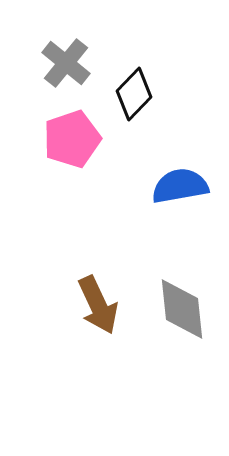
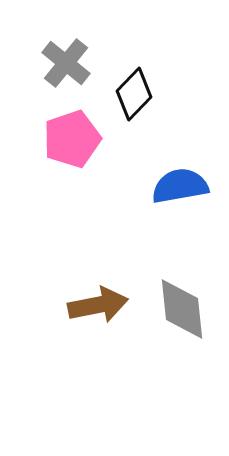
brown arrow: rotated 76 degrees counterclockwise
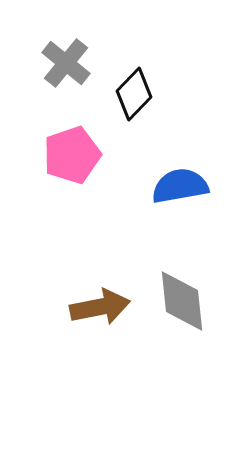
pink pentagon: moved 16 px down
brown arrow: moved 2 px right, 2 px down
gray diamond: moved 8 px up
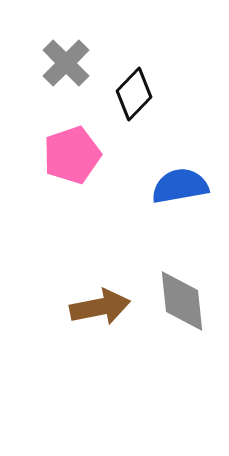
gray cross: rotated 6 degrees clockwise
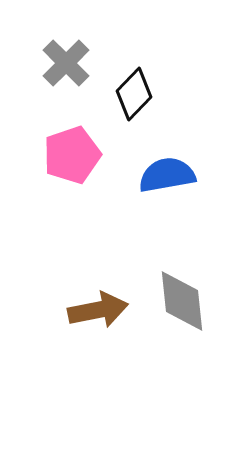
blue semicircle: moved 13 px left, 11 px up
brown arrow: moved 2 px left, 3 px down
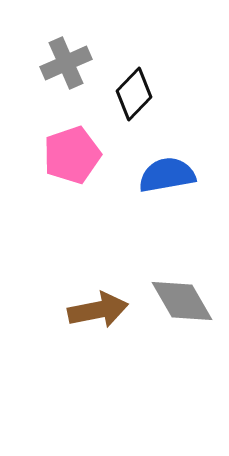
gray cross: rotated 21 degrees clockwise
gray diamond: rotated 24 degrees counterclockwise
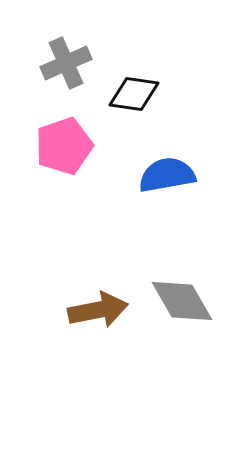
black diamond: rotated 54 degrees clockwise
pink pentagon: moved 8 px left, 9 px up
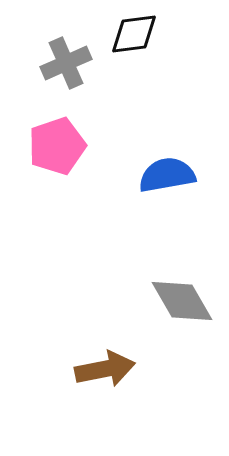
black diamond: moved 60 px up; rotated 15 degrees counterclockwise
pink pentagon: moved 7 px left
brown arrow: moved 7 px right, 59 px down
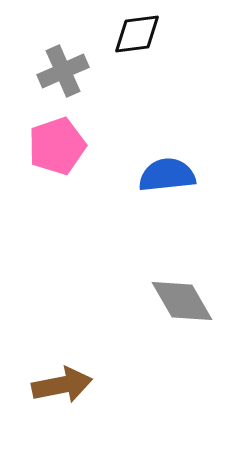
black diamond: moved 3 px right
gray cross: moved 3 px left, 8 px down
blue semicircle: rotated 4 degrees clockwise
brown arrow: moved 43 px left, 16 px down
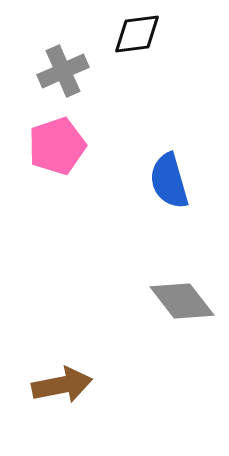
blue semicircle: moved 2 px right, 6 px down; rotated 100 degrees counterclockwise
gray diamond: rotated 8 degrees counterclockwise
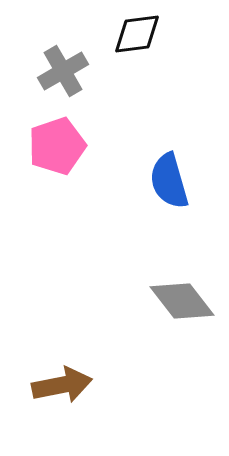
gray cross: rotated 6 degrees counterclockwise
